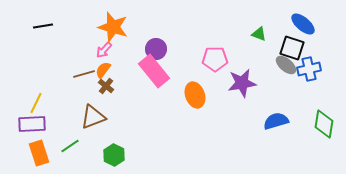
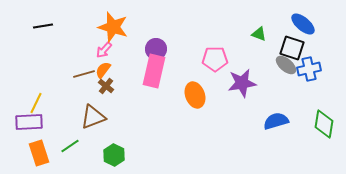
pink rectangle: rotated 52 degrees clockwise
purple rectangle: moved 3 px left, 2 px up
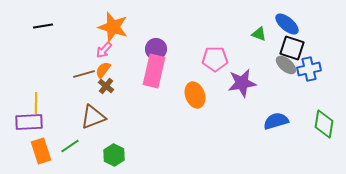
blue ellipse: moved 16 px left
yellow line: rotated 25 degrees counterclockwise
orange rectangle: moved 2 px right, 2 px up
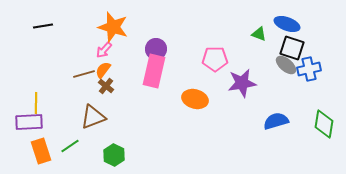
blue ellipse: rotated 20 degrees counterclockwise
orange ellipse: moved 4 px down; rotated 55 degrees counterclockwise
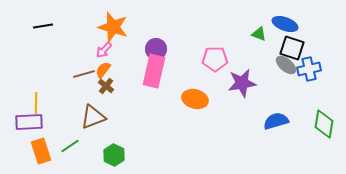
blue ellipse: moved 2 px left
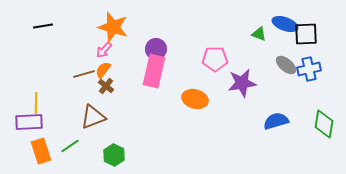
black square: moved 14 px right, 14 px up; rotated 20 degrees counterclockwise
